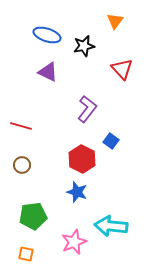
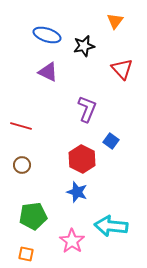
purple L-shape: rotated 16 degrees counterclockwise
pink star: moved 2 px left, 1 px up; rotated 15 degrees counterclockwise
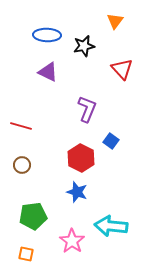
blue ellipse: rotated 16 degrees counterclockwise
red hexagon: moved 1 px left, 1 px up
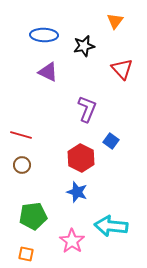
blue ellipse: moved 3 px left
red line: moved 9 px down
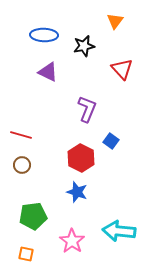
cyan arrow: moved 8 px right, 5 px down
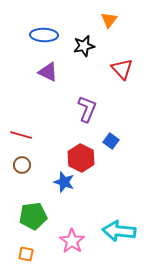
orange triangle: moved 6 px left, 1 px up
blue star: moved 13 px left, 10 px up
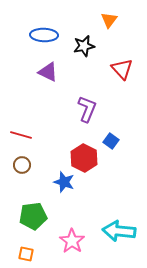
red hexagon: moved 3 px right
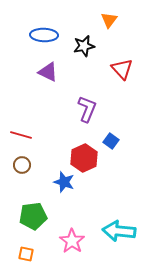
red hexagon: rotated 8 degrees clockwise
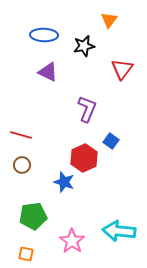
red triangle: rotated 20 degrees clockwise
